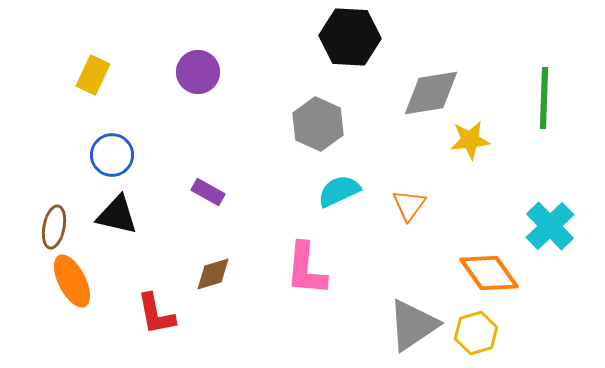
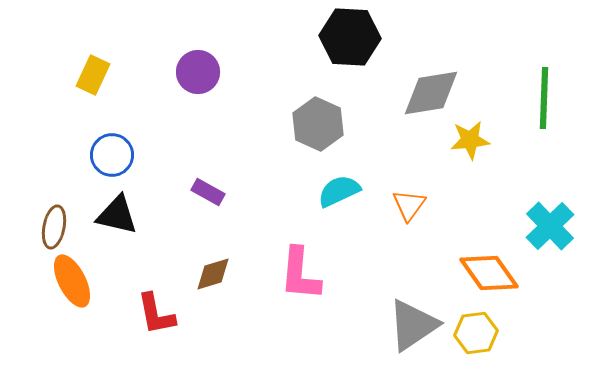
pink L-shape: moved 6 px left, 5 px down
yellow hexagon: rotated 9 degrees clockwise
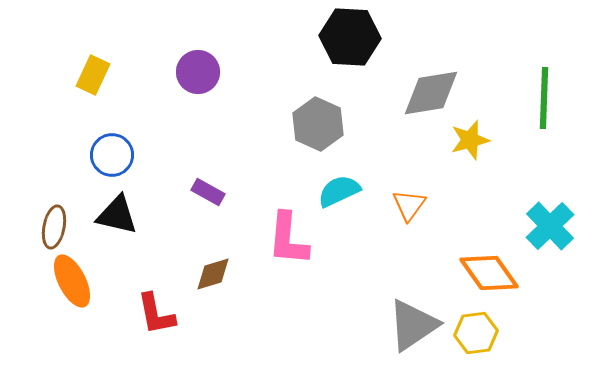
yellow star: rotated 9 degrees counterclockwise
pink L-shape: moved 12 px left, 35 px up
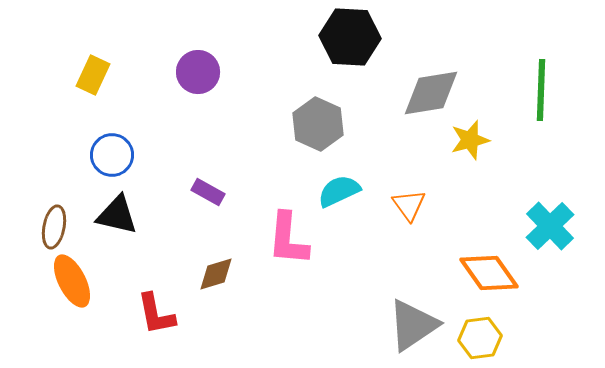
green line: moved 3 px left, 8 px up
orange triangle: rotated 12 degrees counterclockwise
brown diamond: moved 3 px right
yellow hexagon: moved 4 px right, 5 px down
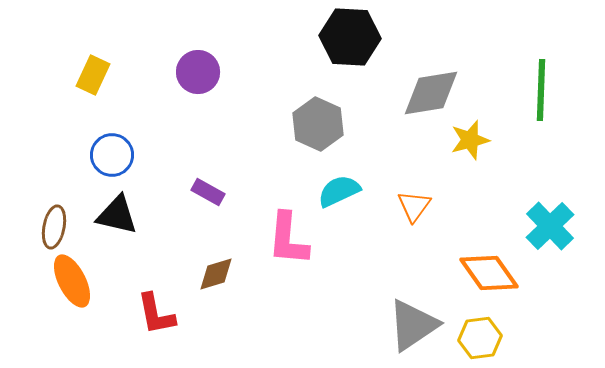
orange triangle: moved 5 px right, 1 px down; rotated 12 degrees clockwise
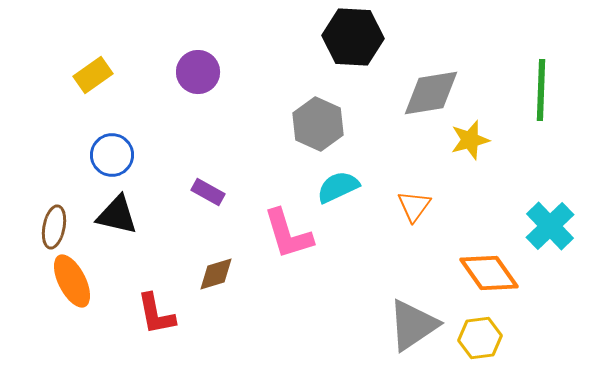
black hexagon: moved 3 px right
yellow rectangle: rotated 30 degrees clockwise
cyan semicircle: moved 1 px left, 4 px up
pink L-shape: moved 5 px up; rotated 22 degrees counterclockwise
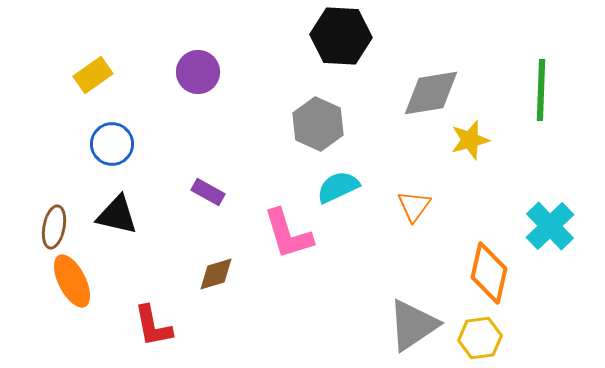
black hexagon: moved 12 px left, 1 px up
blue circle: moved 11 px up
orange diamond: rotated 48 degrees clockwise
red L-shape: moved 3 px left, 12 px down
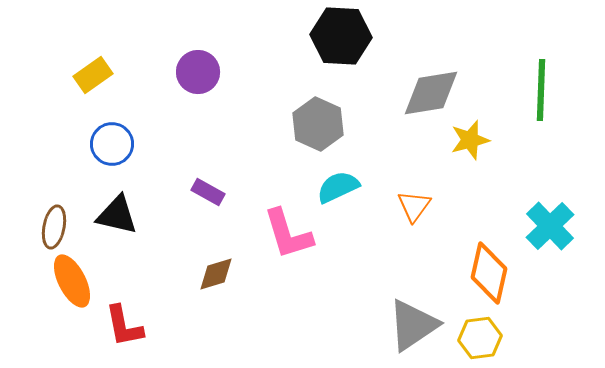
red L-shape: moved 29 px left
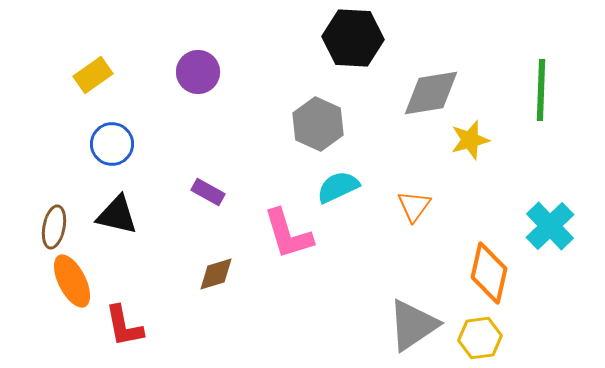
black hexagon: moved 12 px right, 2 px down
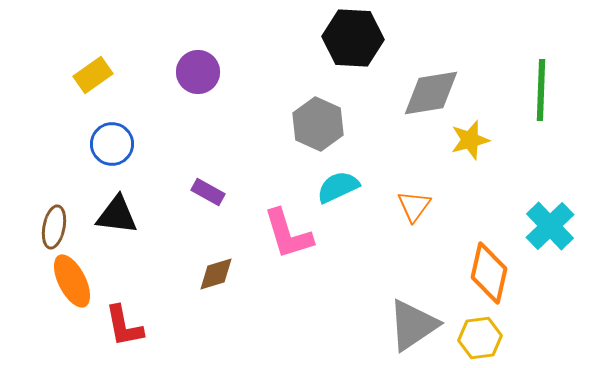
black triangle: rotated 6 degrees counterclockwise
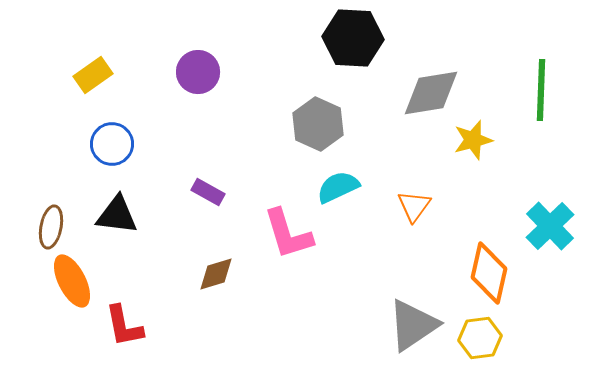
yellow star: moved 3 px right
brown ellipse: moved 3 px left
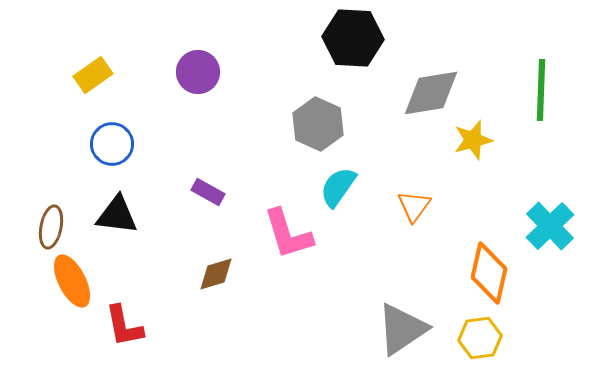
cyan semicircle: rotated 30 degrees counterclockwise
gray triangle: moved 11 px left, 4 px down
